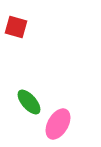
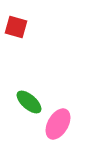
green ellipse: rotated 8 degrees counterclockwise
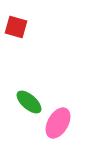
pink ellipse: moved 1 px up
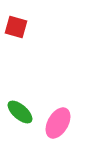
green ellipse: moved 9 px left, 10 px down
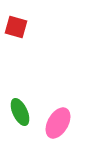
green ellipse: rotated 24 degrees clockwise
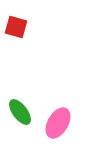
green ellipse: rotated 12 degrees counterclockwise
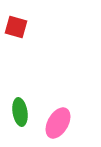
green ellipse: rotated 28 degrees clockwise
